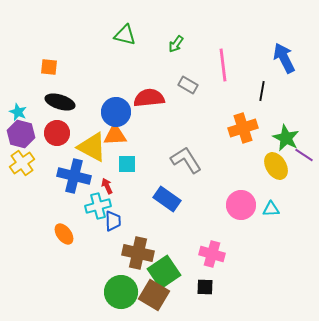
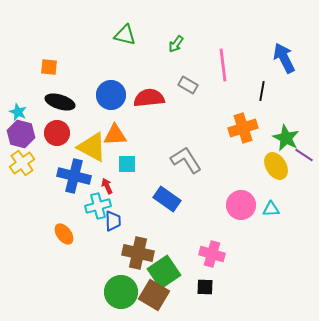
blue circle: moved 5 px left, 17 px up
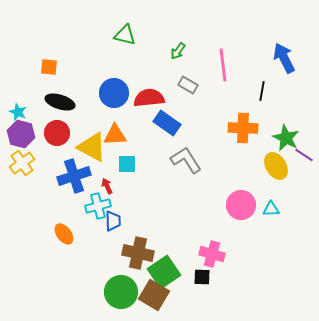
green arrow: moved 2 px right, 7 px down
blue circle: moved 3 px right, 2 px up
orange cross: rotated 20 degrees clockwise
blue cross: rotated 32 degrees counterclockwise
blue rectangle: moved 76 px up
black square: moved 3 px left, 10 px up
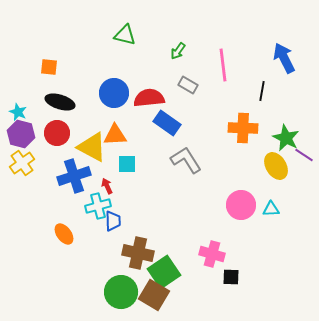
black square: moved 29 px right
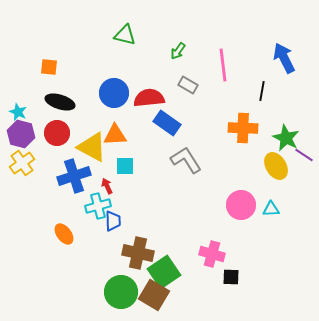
cyan square: moved 2 px left, 2 px down
